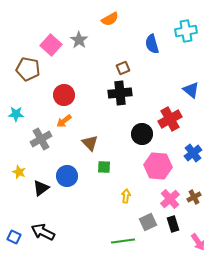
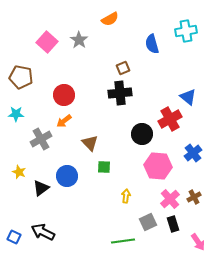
pink square: moved 4 px left, 3 px up
brown pentagon: moved 7 px left, 8 px down
blue triangle: moved 3 px left, 7 px down
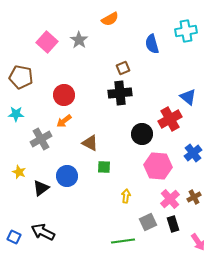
brown triangle: rotated 18 degrees counterclockwise
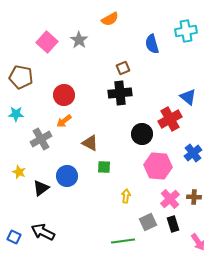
brown cross: rotated 32 degrees clockwise
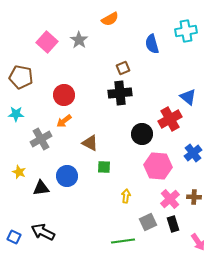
black triangle: rotated 30 degrees clockwise
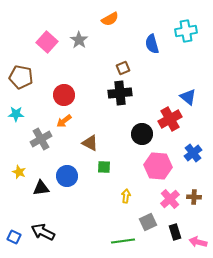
black rectangle: moved 2 px right, 8 px down
pink arrow: rotated 138 degrees clockwise
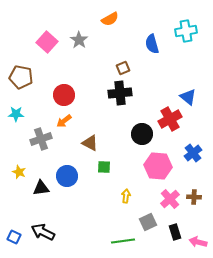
gray cross: rotated 10 degrees clockwise
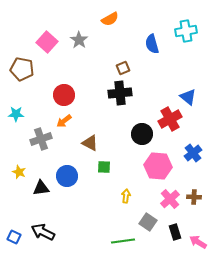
brown pentagon: moved 1 px right, 8 px up
gray square: rotated 30 degrees counterclockwise
pink arrow: rotated 18 degrees clockwise
